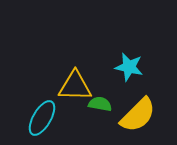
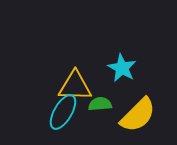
cyan star: moved 7 px left, 1 px down; rotated 16 degrees clockwise
green semicircle: rotated 15 degrees counterclockwise
cyan ellipse: moved 21 px right, 6 px up
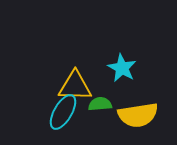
yellow semicircle: rotated 36 degrees clockwise
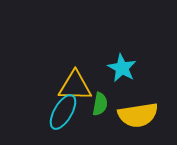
green semicircle: rotated 105 degrees clockwise
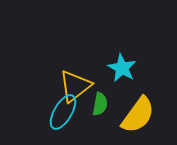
yellow triangle: rotated 39 degrees counterclockwise
yellow semicircle: rotated 45 degrees counterclockwise
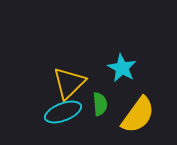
yellow triangle: moved 6 px left, 3 px up; rotated 6 degrees counterclockwise
green semicircle: rotated 15 degrees counterclockwise
cyan ellipse: rotated 39 degrees clockwise
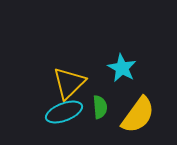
green semicircle: moved 3 px down
cyan ellipse: moved 1 px right
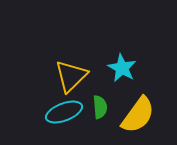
yellow triangle: moved 2 px right, 7 px up
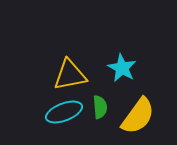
yellow triangle: moved 1 px left, 1 px up; rotated 33 degrees clockwise
yellow semicircle: moved 1 px down
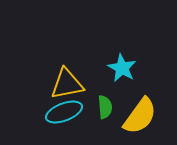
yellow triangle: moved 3 px left, 9 px down
green semicircle: moved 5 px right
yellow semicircle: moved 2 px right
